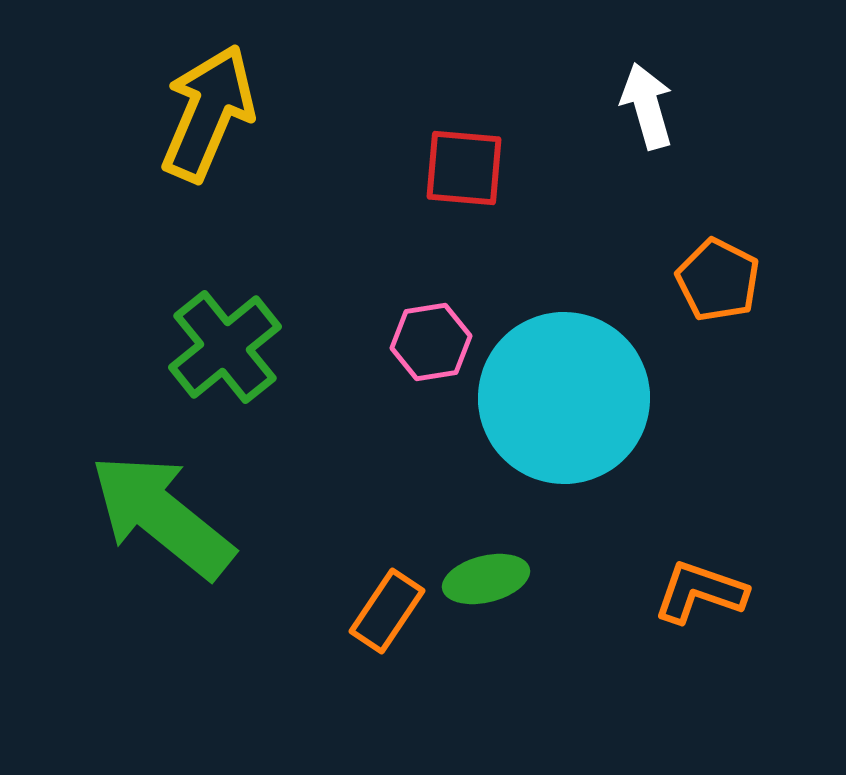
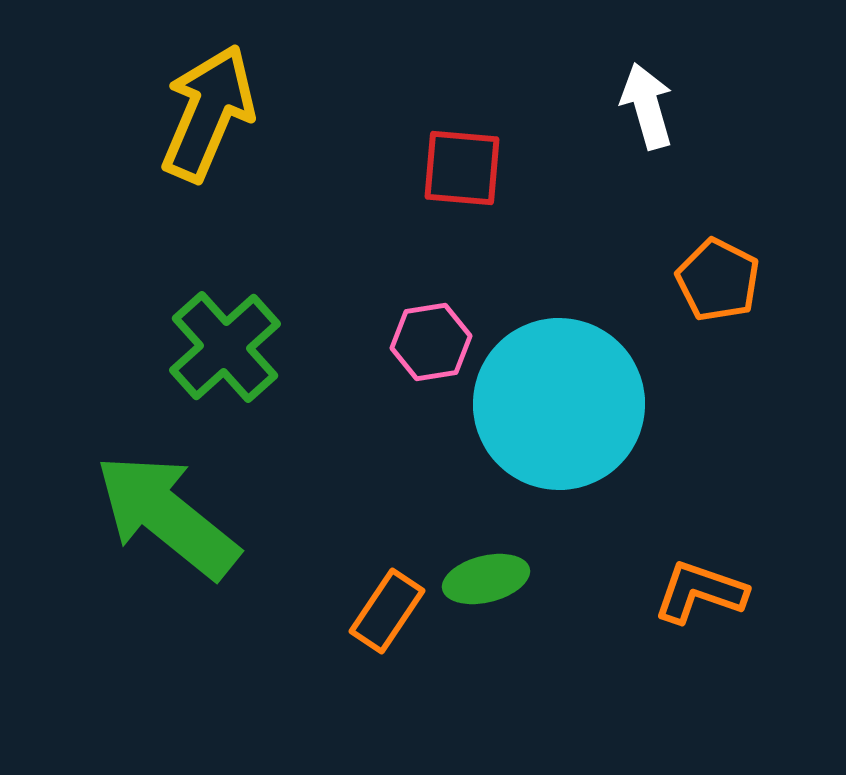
red square: moved 2 px left
green cross: rotated 3 degrees counterclockwise
cyan circle: moved 5 px left, 6 px down
green arrow: moved 5 px right
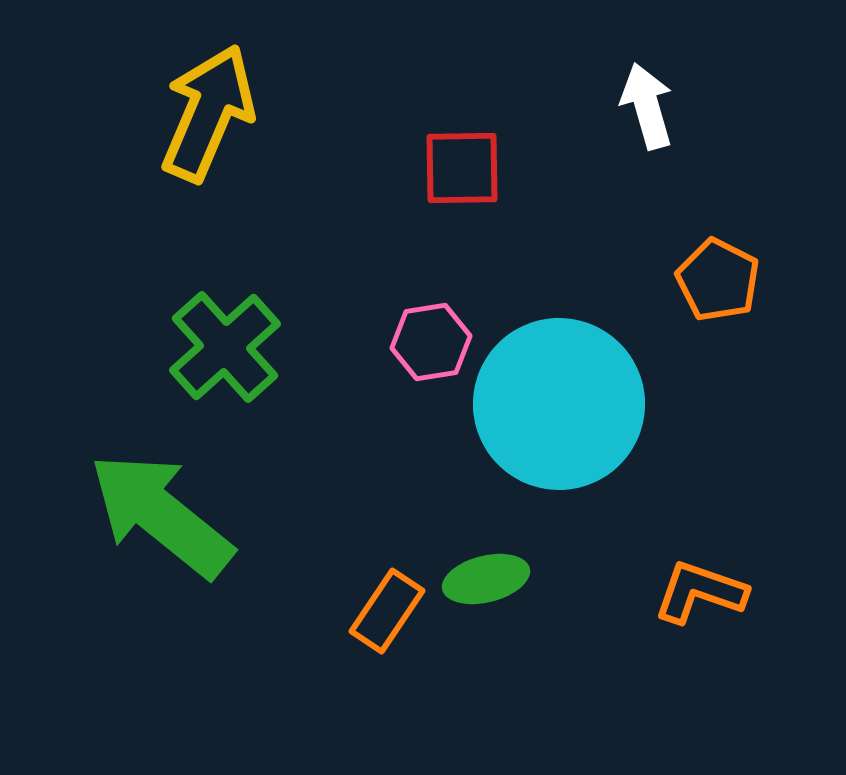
red square: rotated 6 degrees counterclockwise
green arrow: moved 6 px left, 1 px up
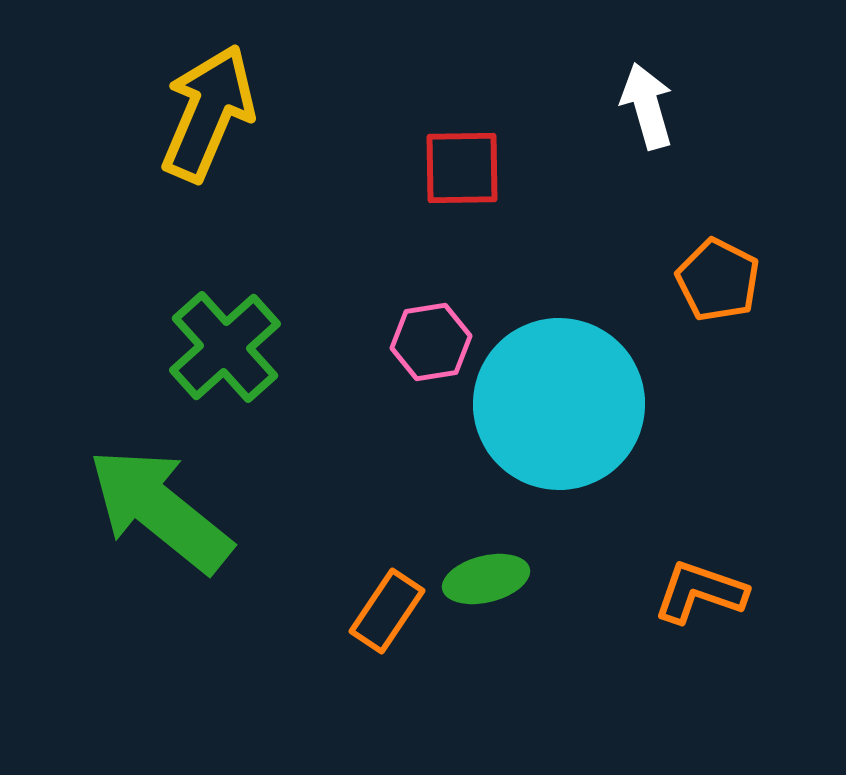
green arrow: moved 1 px left, 5 px up
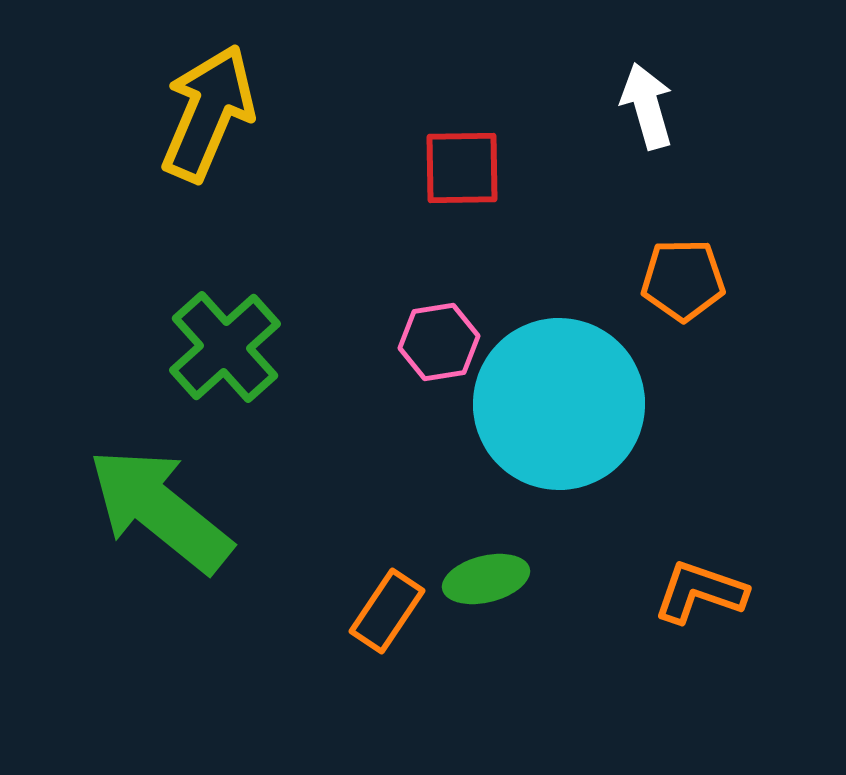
orange pentagon: moved 35 px left; rotated 28 degrees counterclockwise
pink hexagon: moved 8 px right
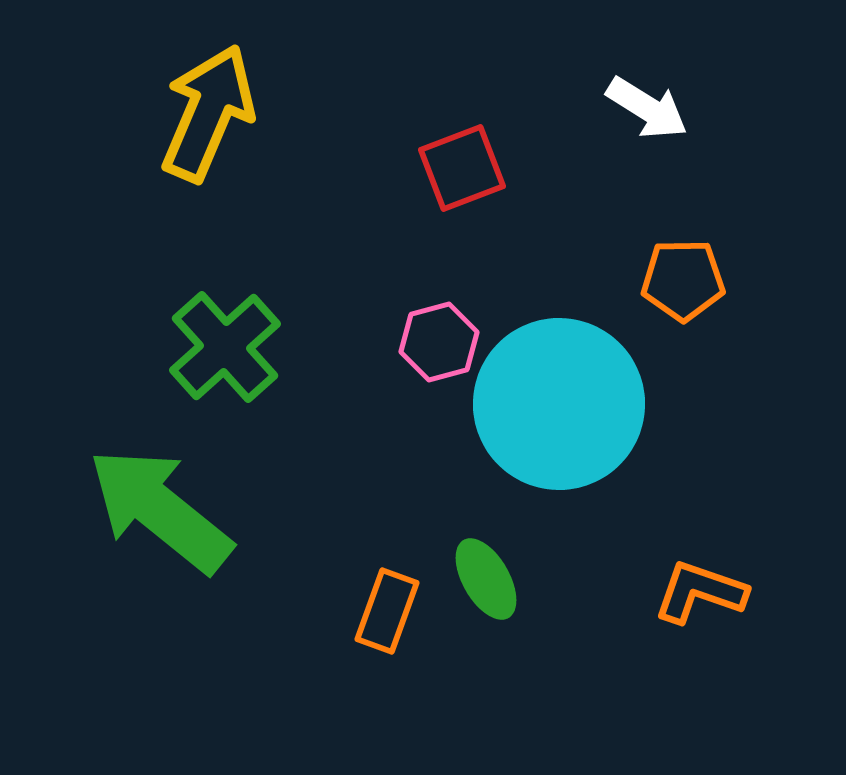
white arrow: moved 2 px down; rotated 138 degrees clockwise
red square: rotated 20 degrees counterclockwise
pink hexagon: rotated 6 degrees counterclockwise
green ellipse: rotated 74 degrees clockwise
orange rectangle: rotated 14 degrees counterclockwise
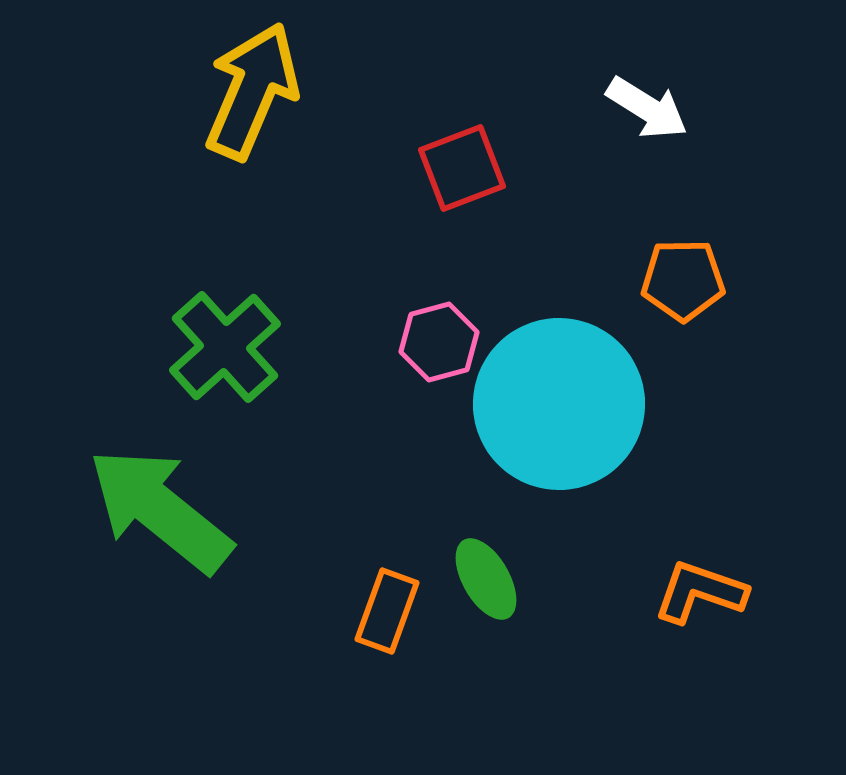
yellow arrow: moved 44 px right, 22 px up
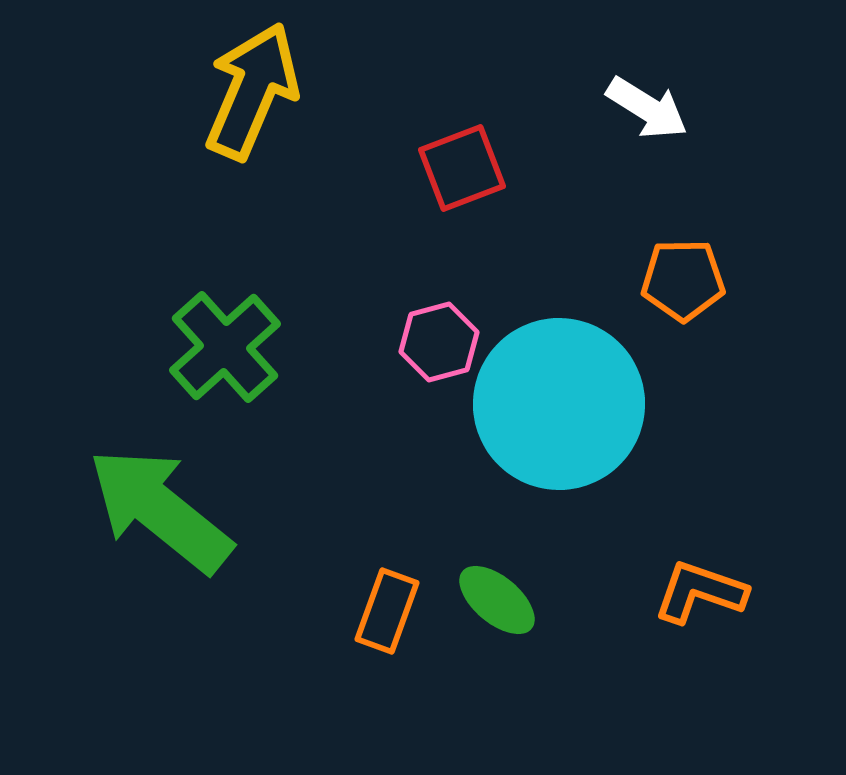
green ellipse: moved 11 px right, 21 px down; rotated 20 degrees counterclockwise
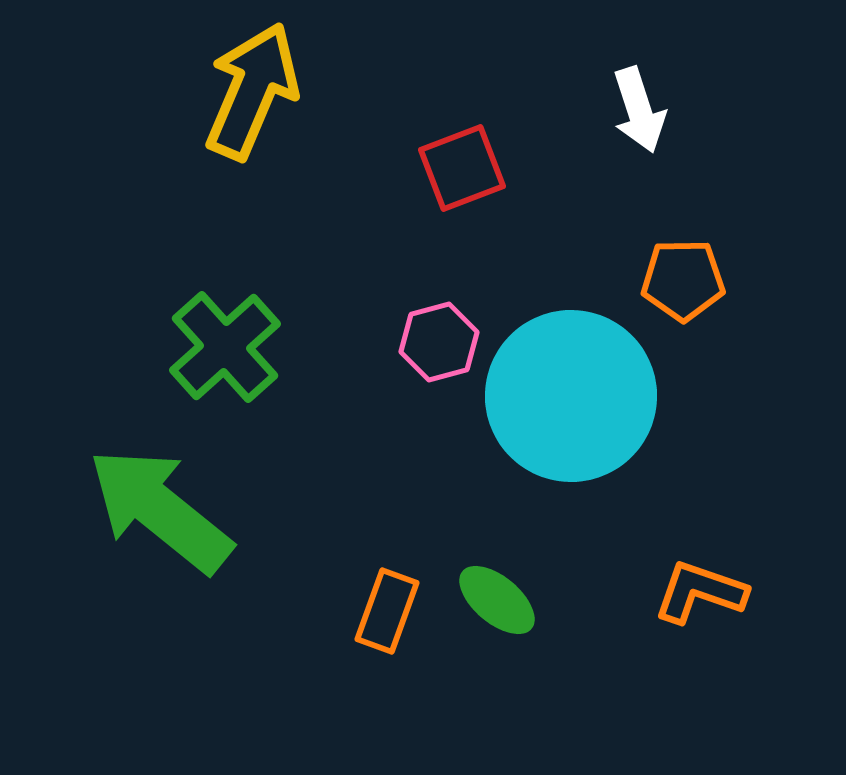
white arrow: moved 8 px left, 2 px down; rotated 40 degrees clockwise
cyan circle: moved 12 px right, 8 px up
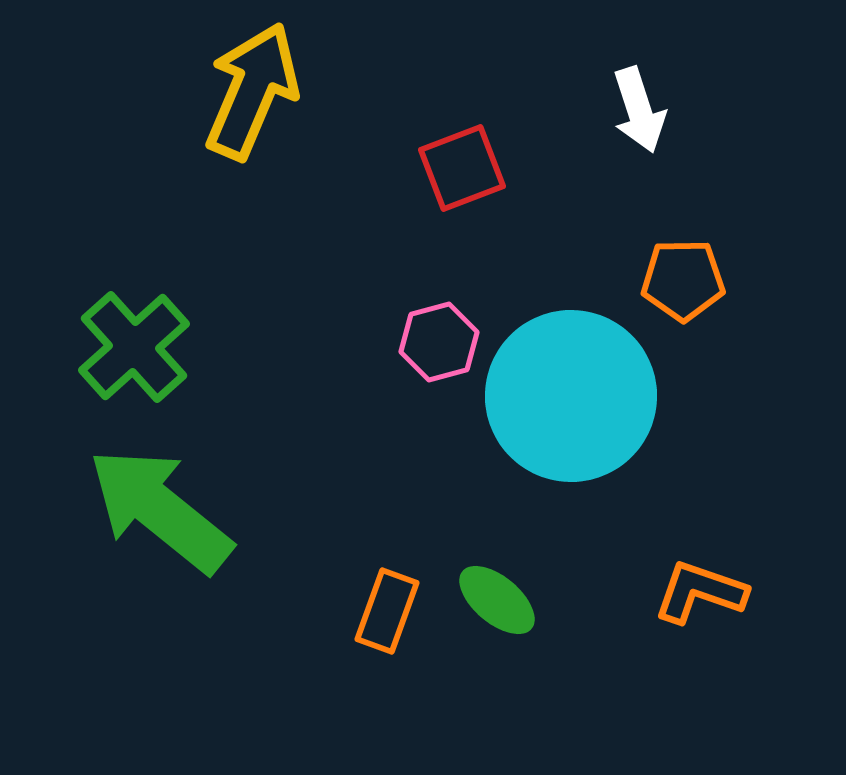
green cross: moved 91 px left
